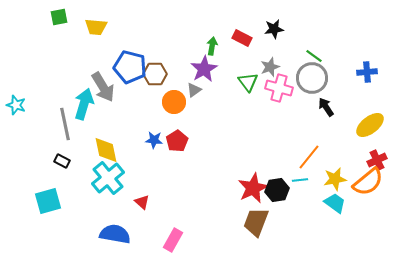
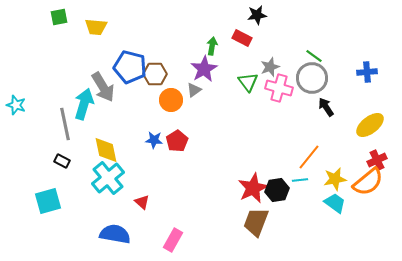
black star: moved 17 px left, 14 px up
orange circle: moved 3 px left, 2 px up
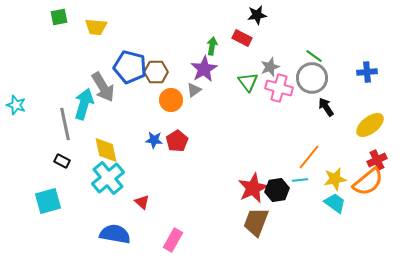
brown hexagon: moved 1 px right, 2 px up
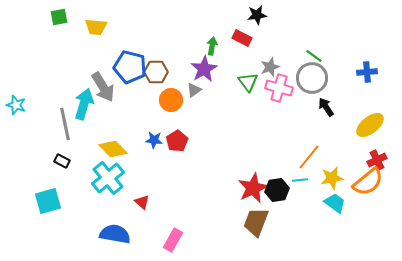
yellow diamond: moved 7 px right, 1 px up; rotated 32 degrees counterclockwise
yellow star: moved 3 px left, 1 px up
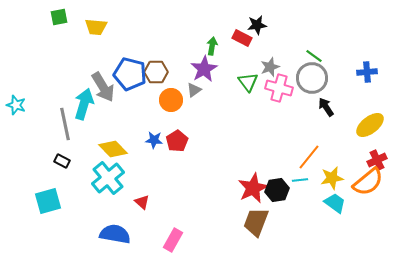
black star: moved 10 px down
blue pentagon: moved 7 px down
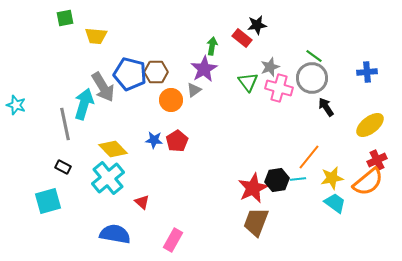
green square: moved 6 px right, 1 px down
yellow trapezoid: moved 9 px down
red rectangle: rotated 12 degrees clockwise
black rectangle: moved 1 px right, 6 px down
cyan line: moved 2 px left, 1 px up
black hexagon: moved 10 px up
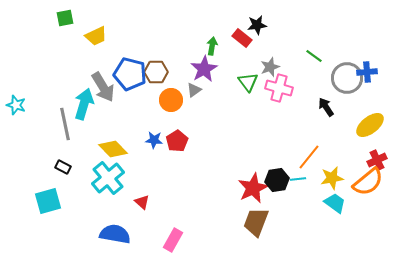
yellow trapezoid: rotated 30 degrees counterclockwise
gray circle: moved 35 px right
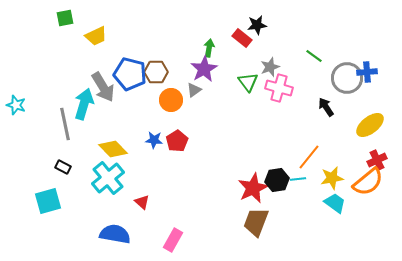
green arrow: moved 3 px left, 2 px down
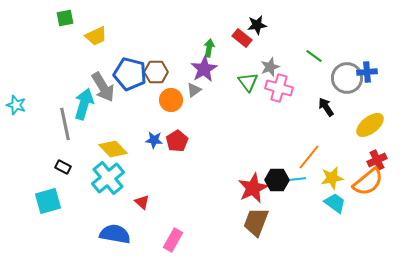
black hexagon: rotated 10 degrees clockwise
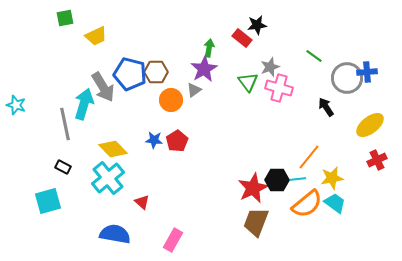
orange semicircle: moved 61 px left, 22 px down
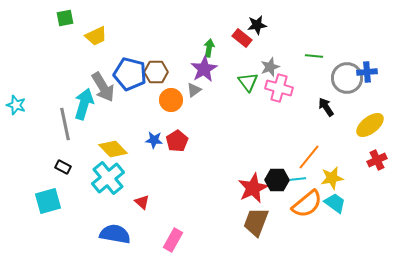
green line: rotated 30 degrees counterclockwise
